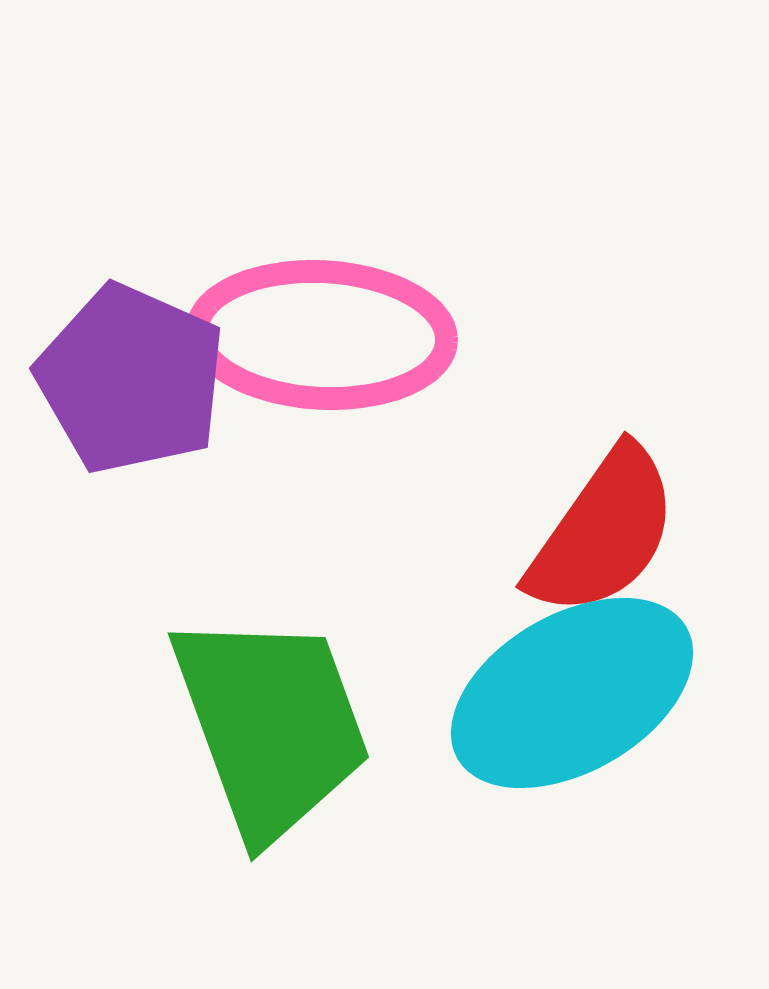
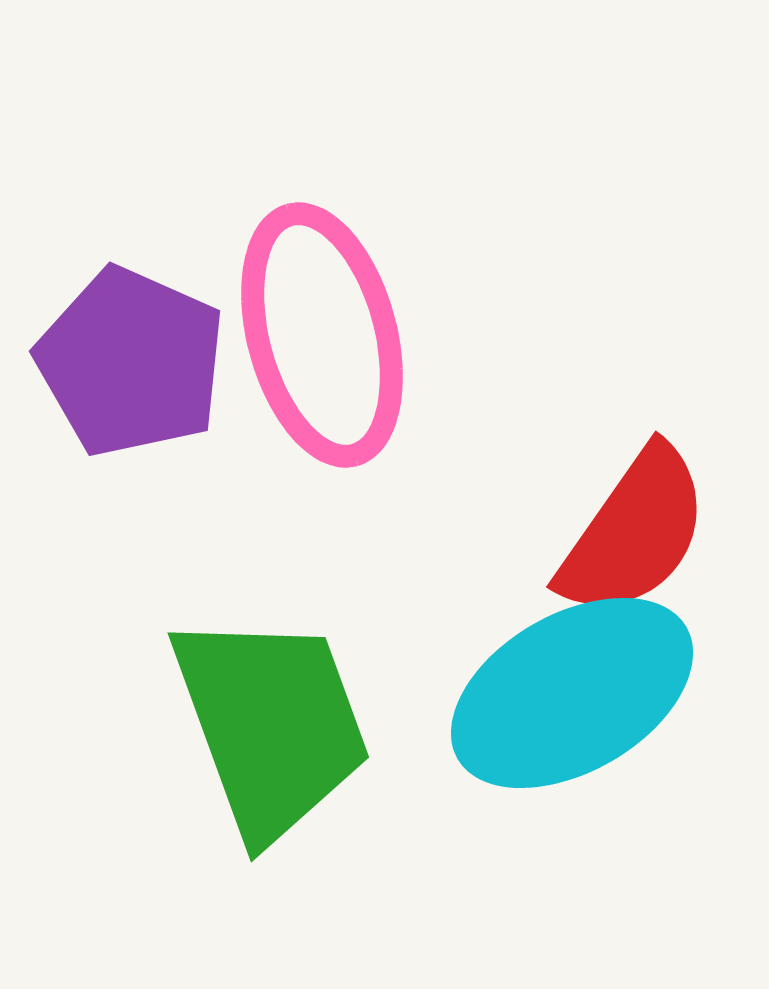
pink ellipse: rotated 72 degrees clockwise
purple pentagon: moved 17 px up
red semicircle: moved 31 px right
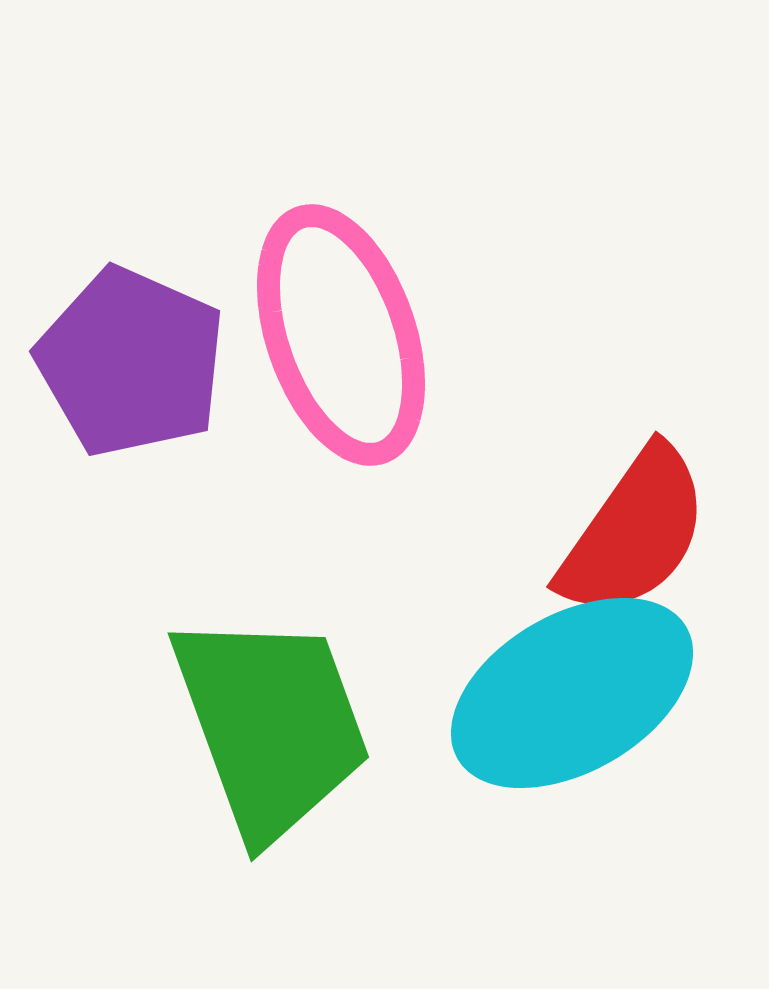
pink ellipse: moved 19 px right; rotated 4 degrees counterclockwise
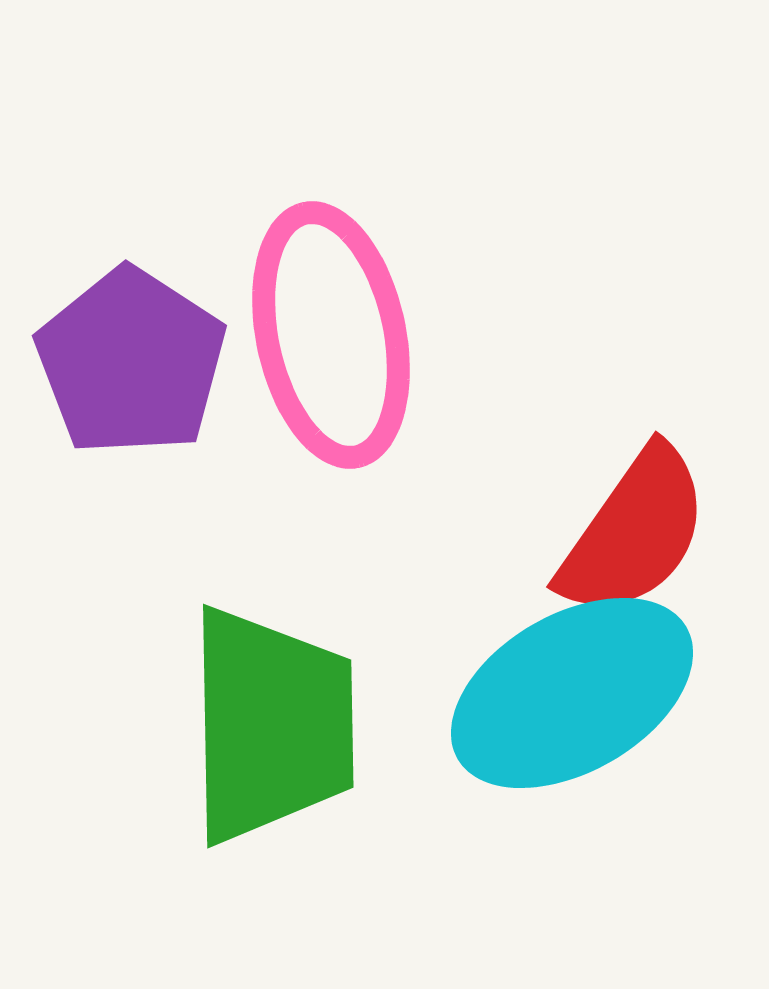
pink ellipse: moved 10 px left; rotated 7 degrees clockwise
purple pentagon: rotated 9 degrees clockwise
green trapezoid: rotated 19 degrees clockwise
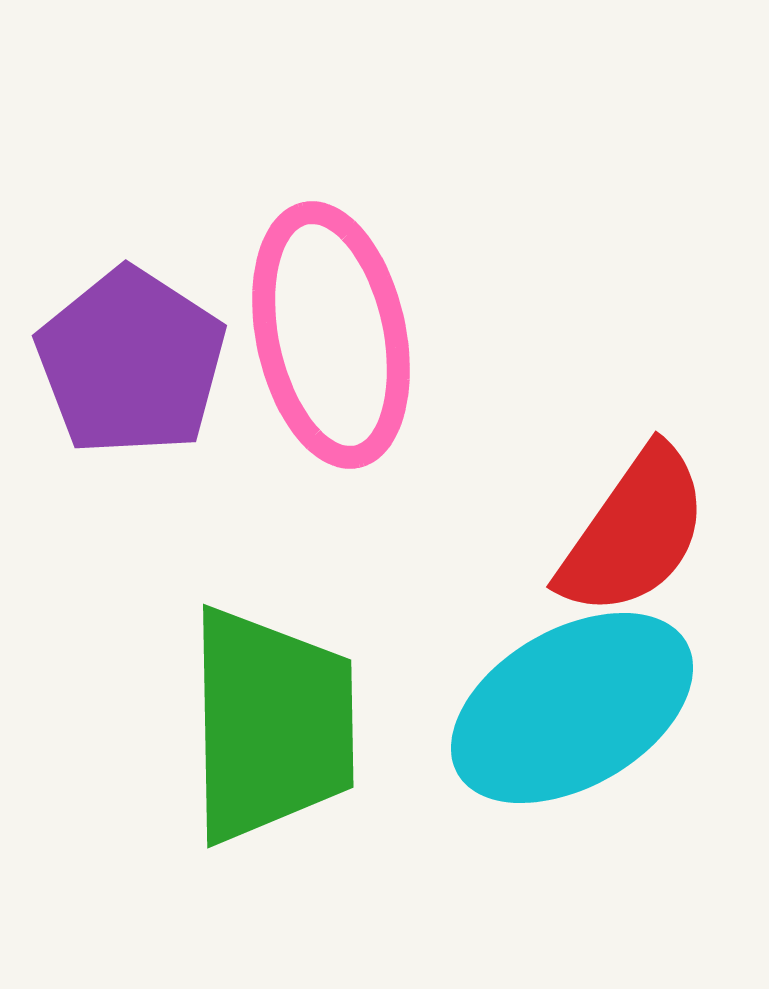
cyan ellipse: moved 15 px down
